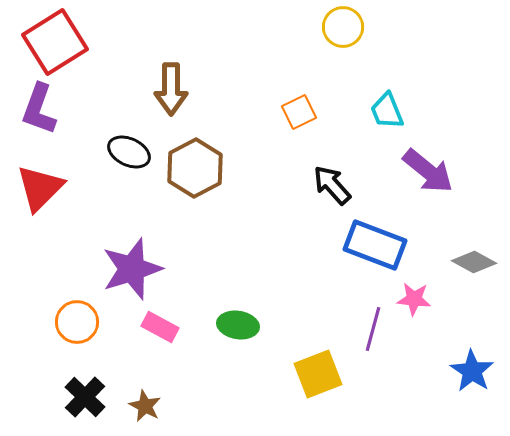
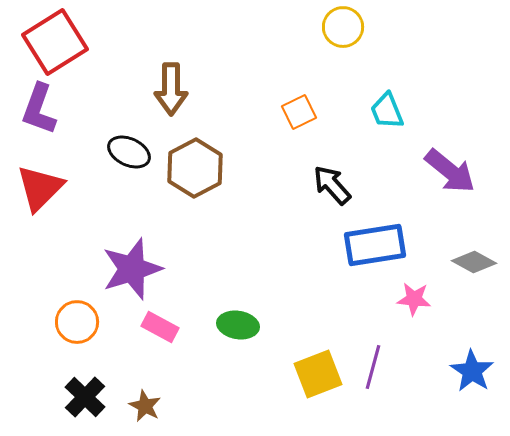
purple arrow: moved 22 px right
blue rectangle: rotated 30 degrees counterclockwise
purple line: moved 38 px down
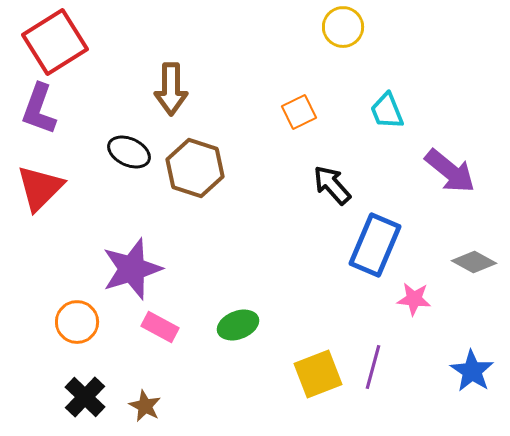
brown hexagon: rotated 14 degrees counterclockwise
blue rectangle: rotated 58 degrees counterclockwise
green ellipse: rotated 30 degrees counterclockwise
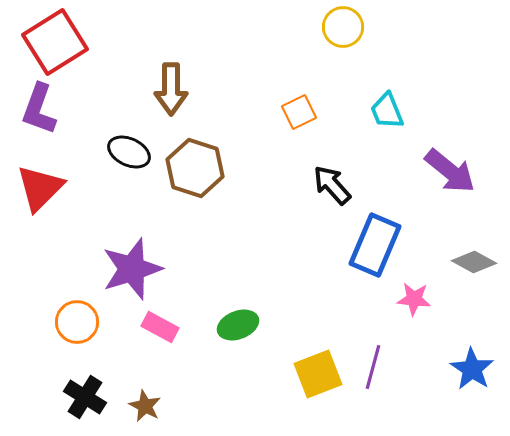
blue star: moved 2 px up
black cross: rotated 12 degrees counterclockwise
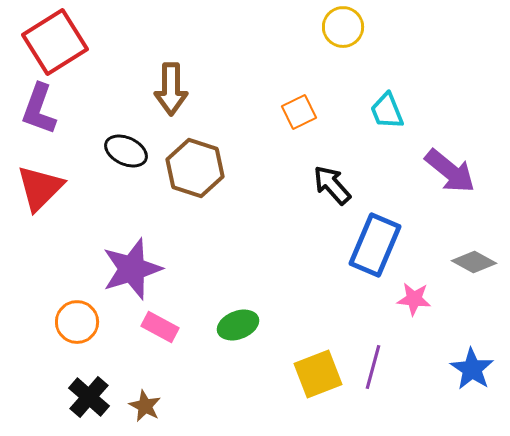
black ellipse: moved 3 px left, 1 px up
black cross: moved 4 px right; rotated 9 degrees clockwise
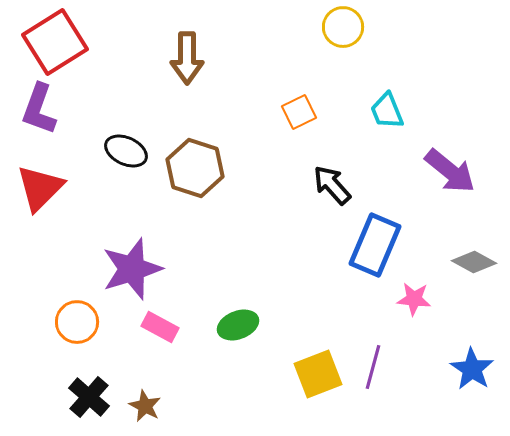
brown arrow: moved 16 px right, 31 px up
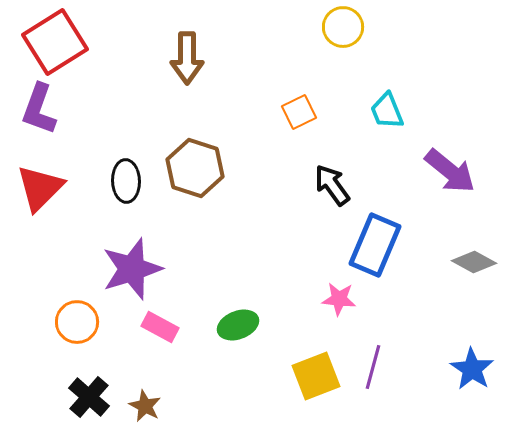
black ellipse: moved 30 px down; rotated 63 degrees clockwise
black arrow: rotated 6 degrees clockwise
pink star: moved 75 px left
yellow square: moved 2 px left, 2 px down
